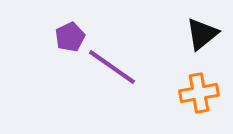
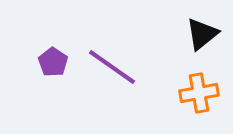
purple pentagon: moved 17 px left, 25 px down; rotated 12 degrees counterclockwise
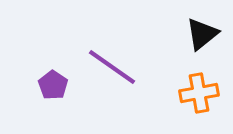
purple pentagon: moved 23 px down
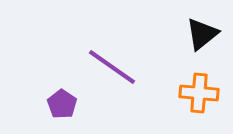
purple pentagon: moved 9 px right, 19 px down
orange cross: rotated 15 degrees clockwise
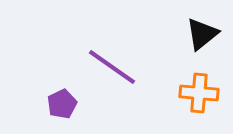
purple pentagon: rotated 12 degrees clockwise
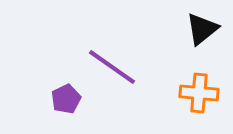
black triangle: moved 5 px up
purple pentagon: moved 4 px right, 5 px up
